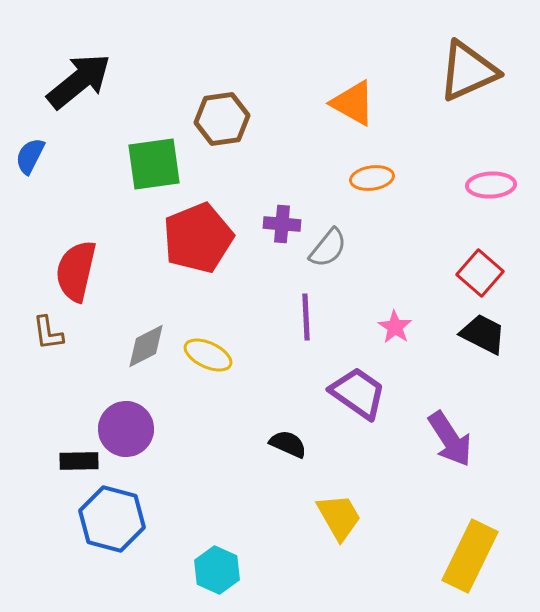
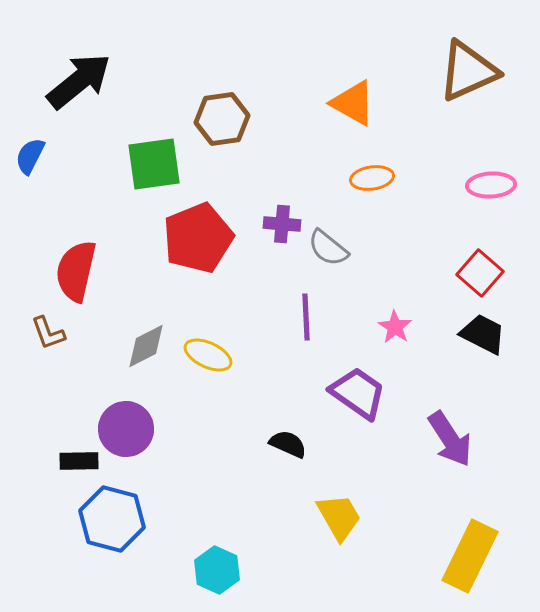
gray semicircle: rotated 90 degrees clockwise
brown L-shape: rotated 12 degrees counterclockwise
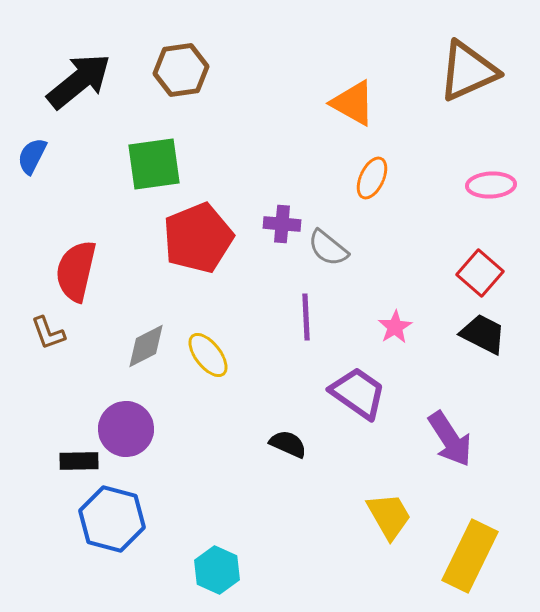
brown hexagon: moved 41 px left, 49 px up
blue semicircle: moved 2 px right
orange ellipse: rotated 57 degrees counterclockwise
pink star: rotated 8 degrees clockwise
yellow ellipse: rotated 27 degrees clockwise
yellow trapezoid: moved 50 px right, 1 px up
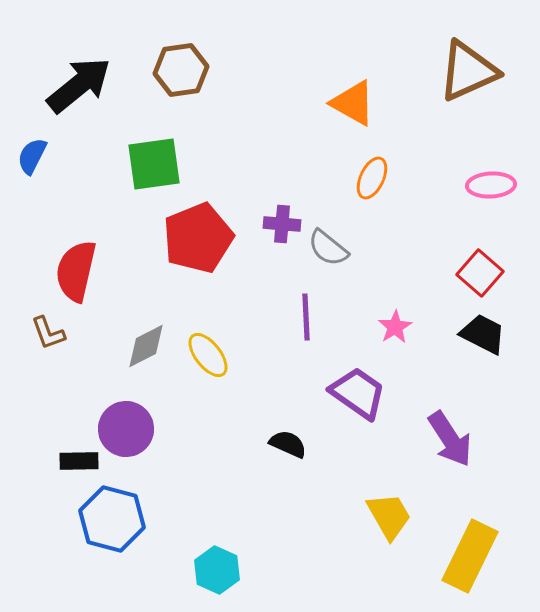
black arrow: moved 4 px down
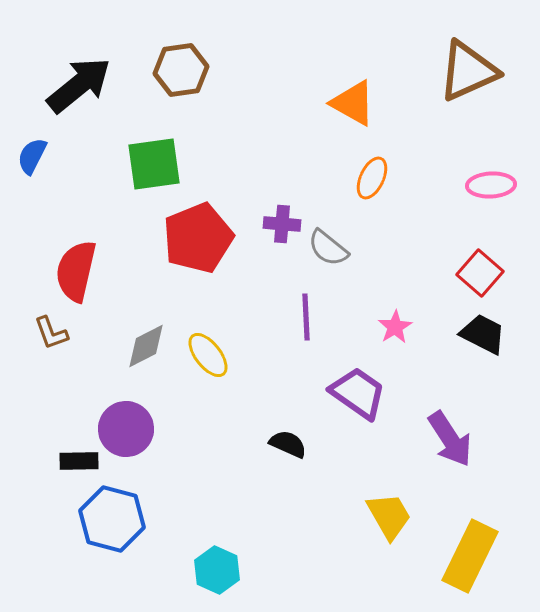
brown L-shape: moved 3 px right
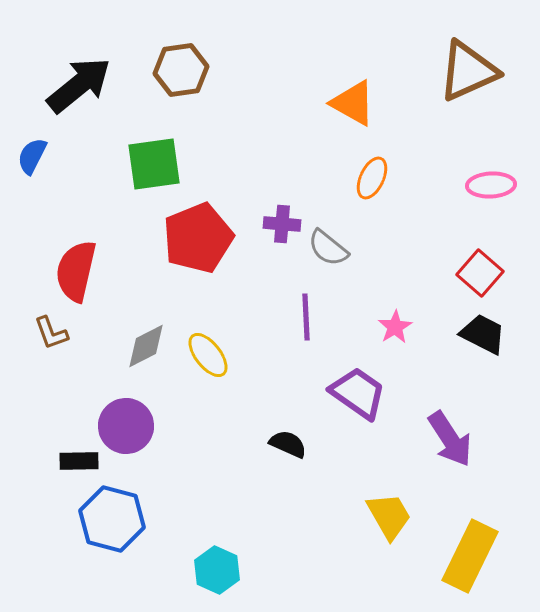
purple circle: moved 3 px up
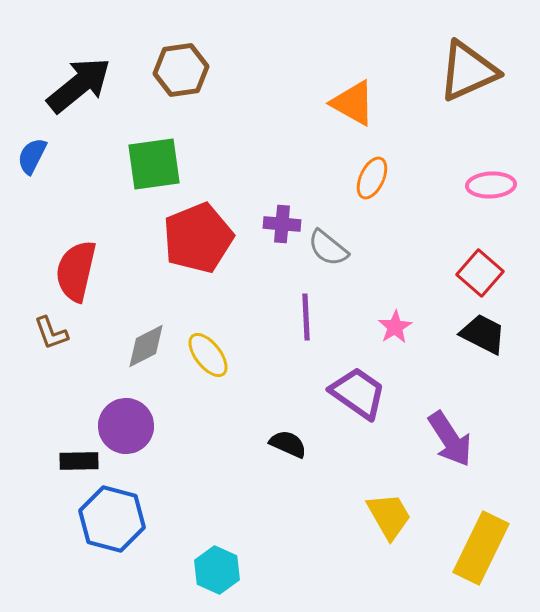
yellow rectangle: moved 11 px right, 8 px up
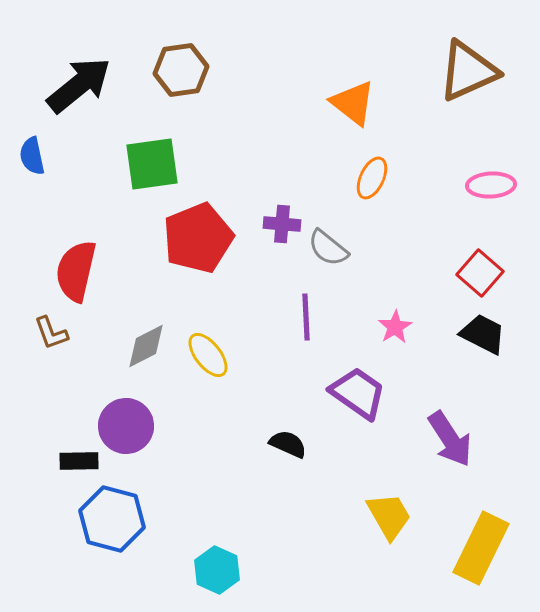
orange triangle: rotated 9 degrees clockwise
blue semicircle: rotated 39 degrees counterclockwise
green square: moved 2 px left
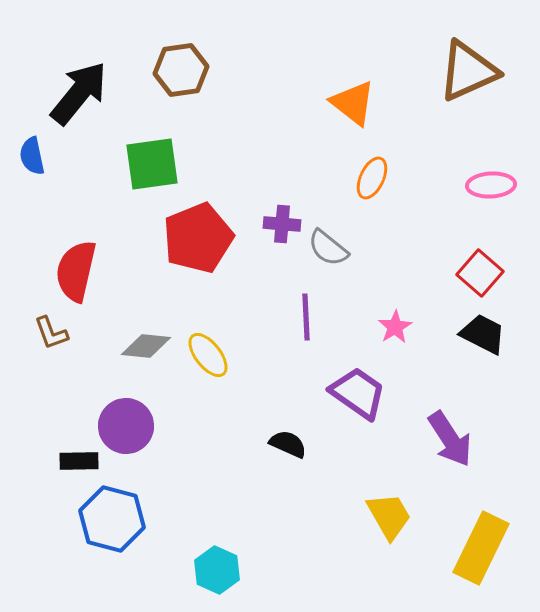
black arrow: moved 8 px down; rotated 12 degrees counterclockwise
gray diamond: rotated 33 degrees clockwise
